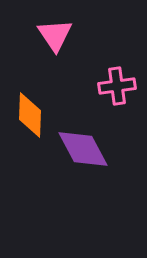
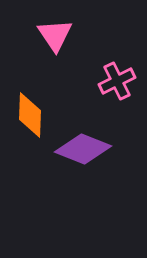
pink cross: moved 5 px up; rotated 18 degrees counterclockwise
purple diamond: rotated 40 degrees counterclockwise
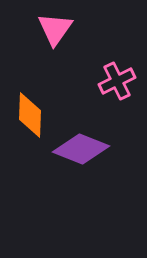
pink triangle: moved 6 px up; rotated 9 degrees clockwise
purple diamond: moved 2 px left
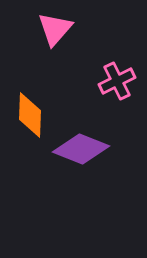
pink triangle: rotated 6 degrees clockwise
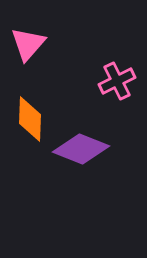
pink triangle: moved 27 px left, 15 px down
orange diamond: moved 4 px down
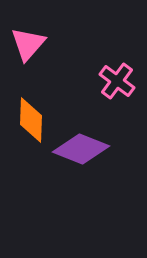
pink cross: rotated 27 degrees counterclockwise
orange diamond: moved 1 px right, 1 px down
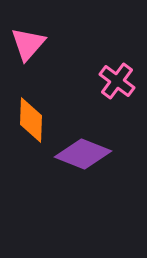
purple diamond: moved 2 px right, 5 px down
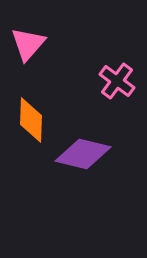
purple diamond: rotated 8 degrees counterclockwise
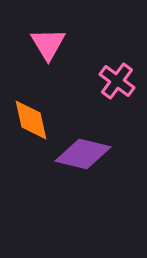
pink triangle: moved 20 px right; rotated 12 degrees counterclockwise
orange diamond: rotated 15 degrees counterclockwise
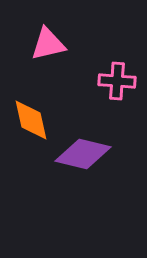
pink triangle: rotated 48 degrees clockwise
pink cross: rotated 33 degrees counterclockwise
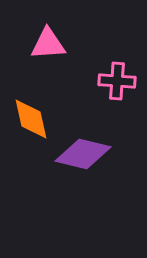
pink triangle: rotated 9 degrees clockwise
orange diamond: moved 1 px up
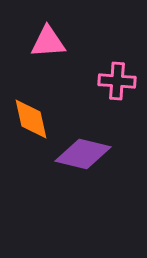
pink triangle: moved 2 px up
